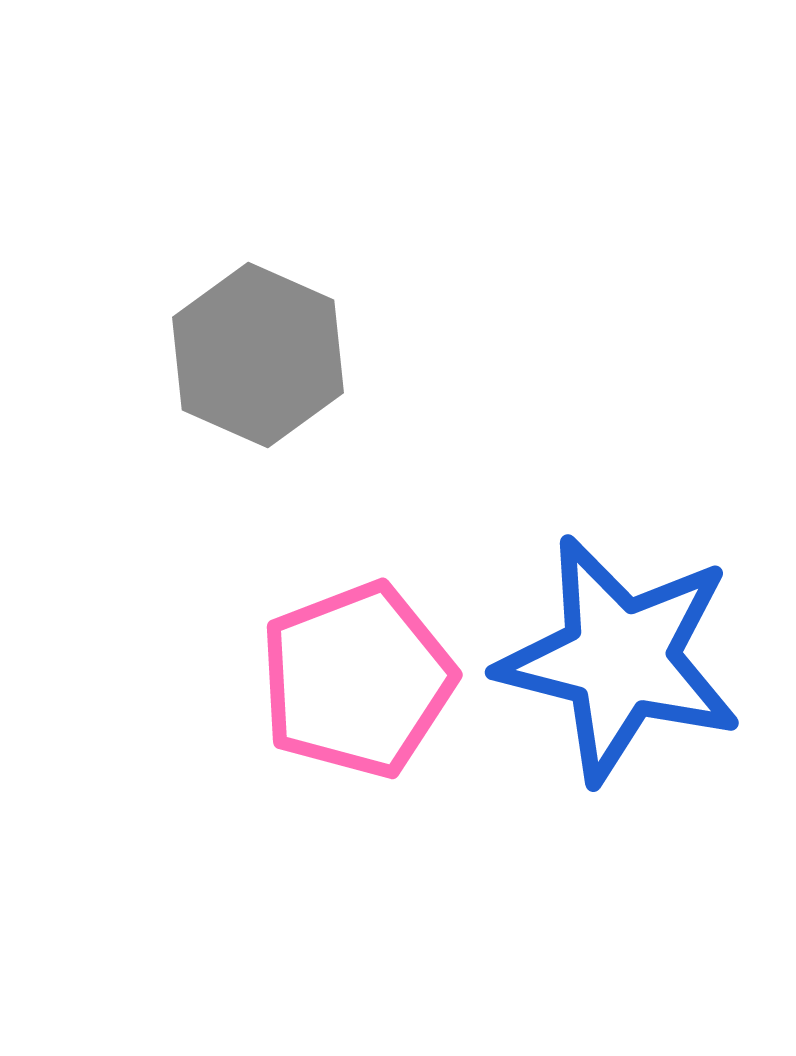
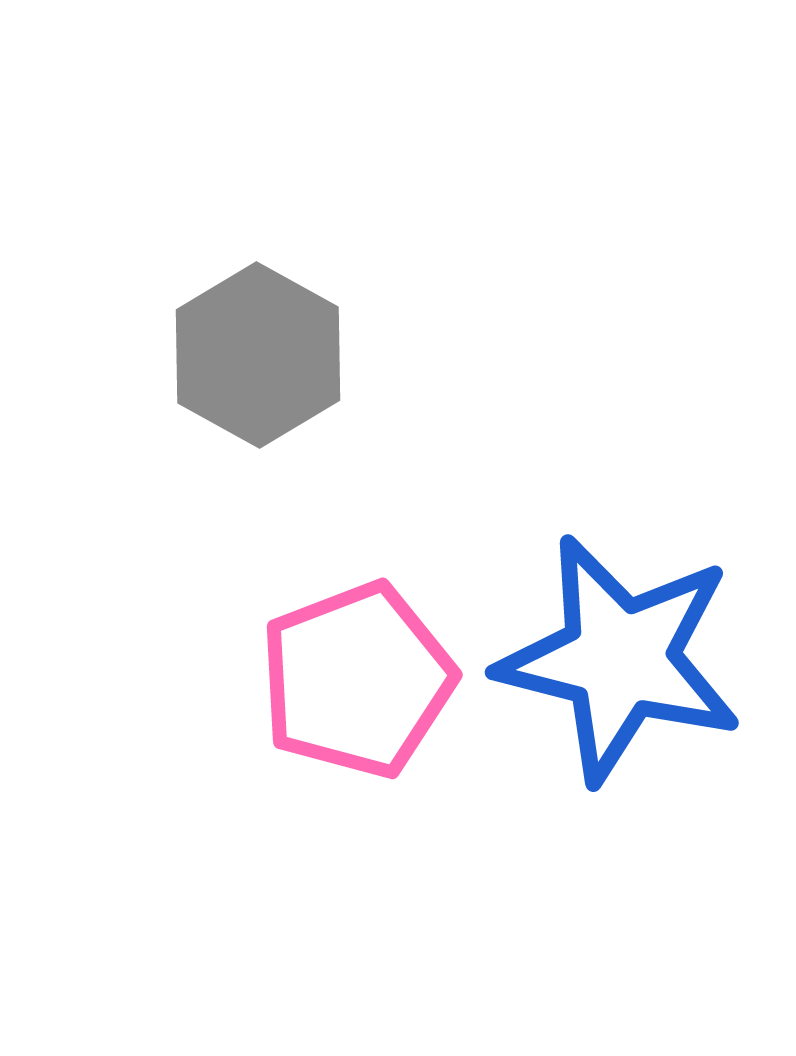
gray hexagon: rotated 5 degrees clockwise
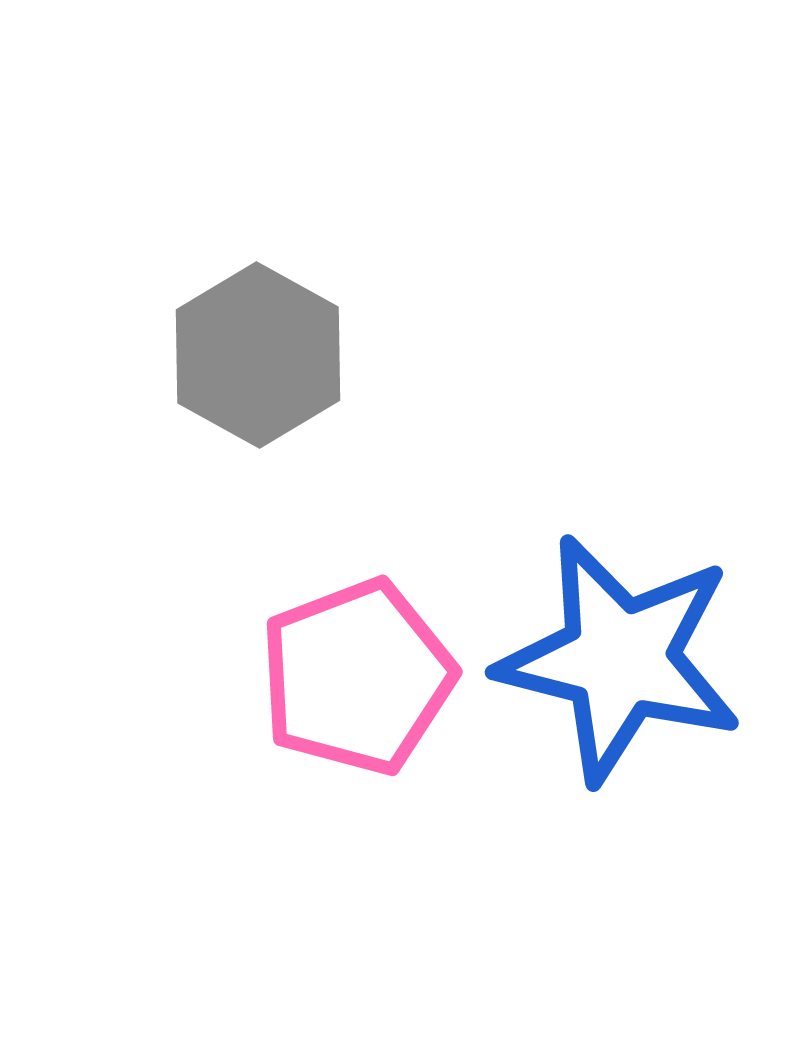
pink pentagon: moved 3 px up
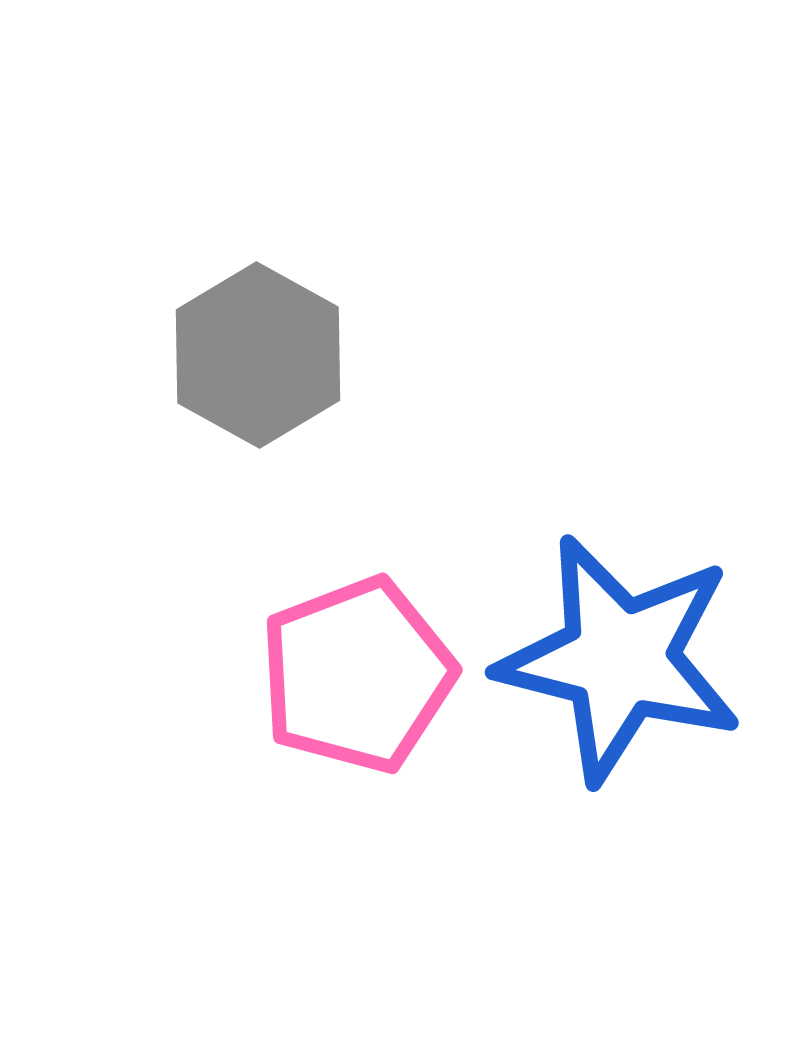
pink pentagon: moved 2 px up
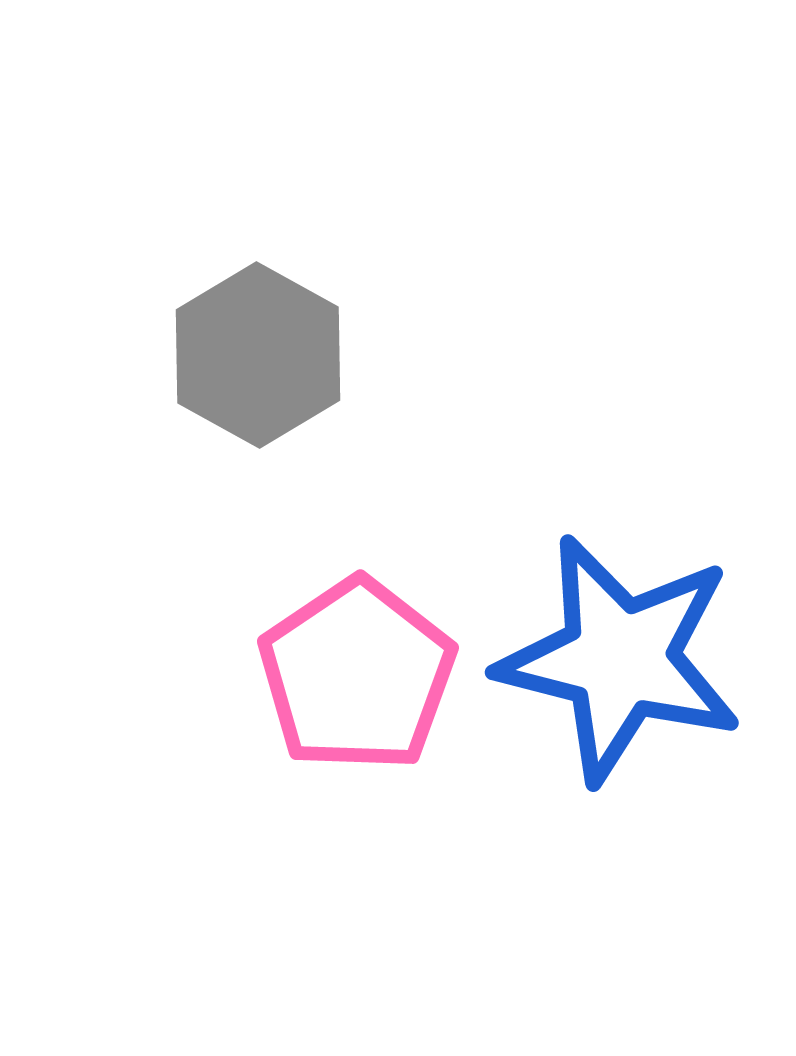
pink pentagon: rotated 13 degrees counterclockwise
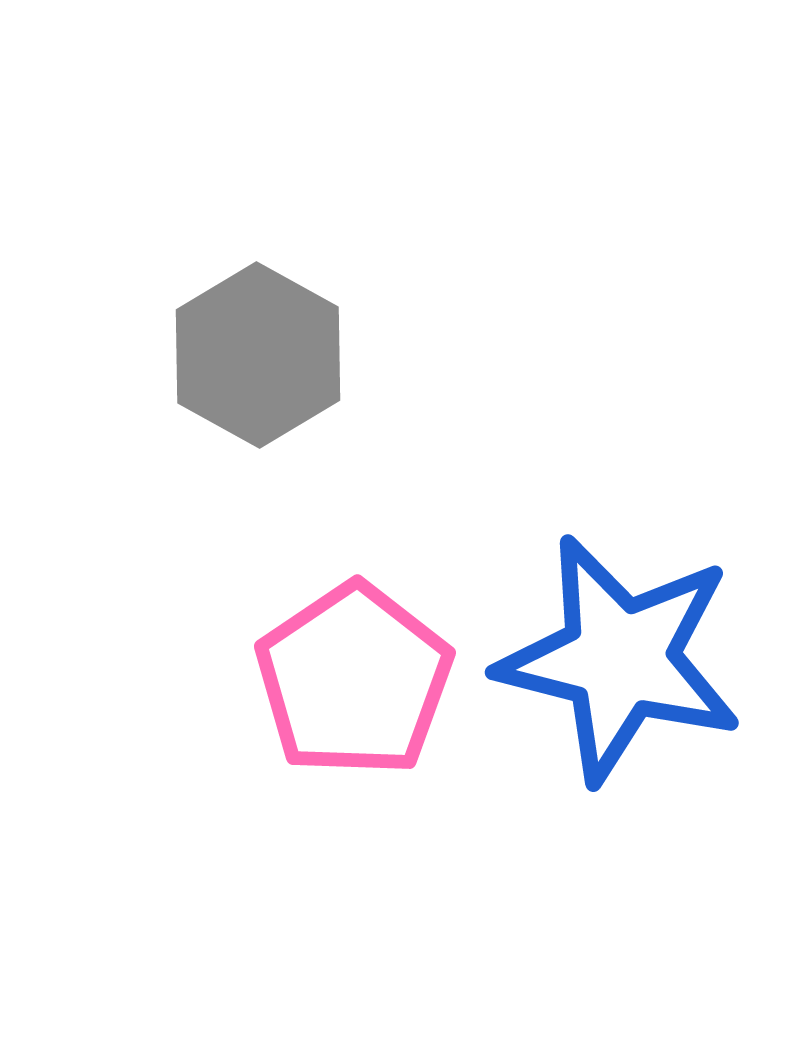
pink pentagon: moved 3 px left, 5 px down
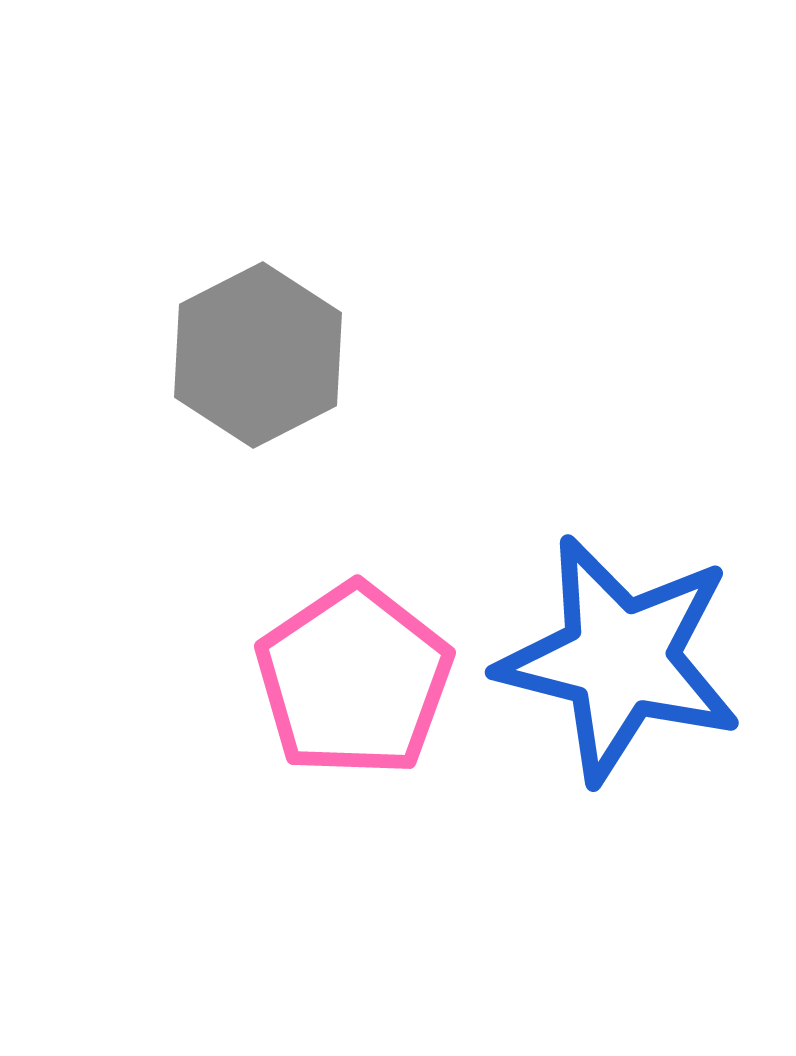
gray hexagon: rotated 4 degrees clockwise
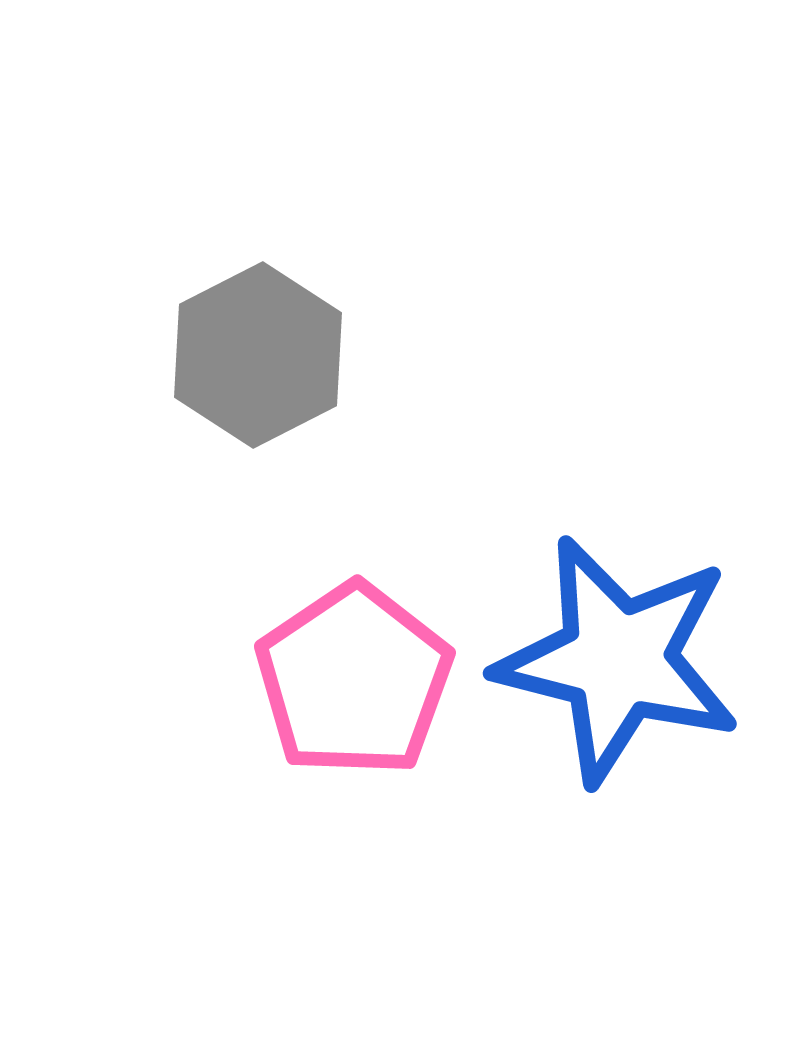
blue star: moved 2 px left, 1 px down
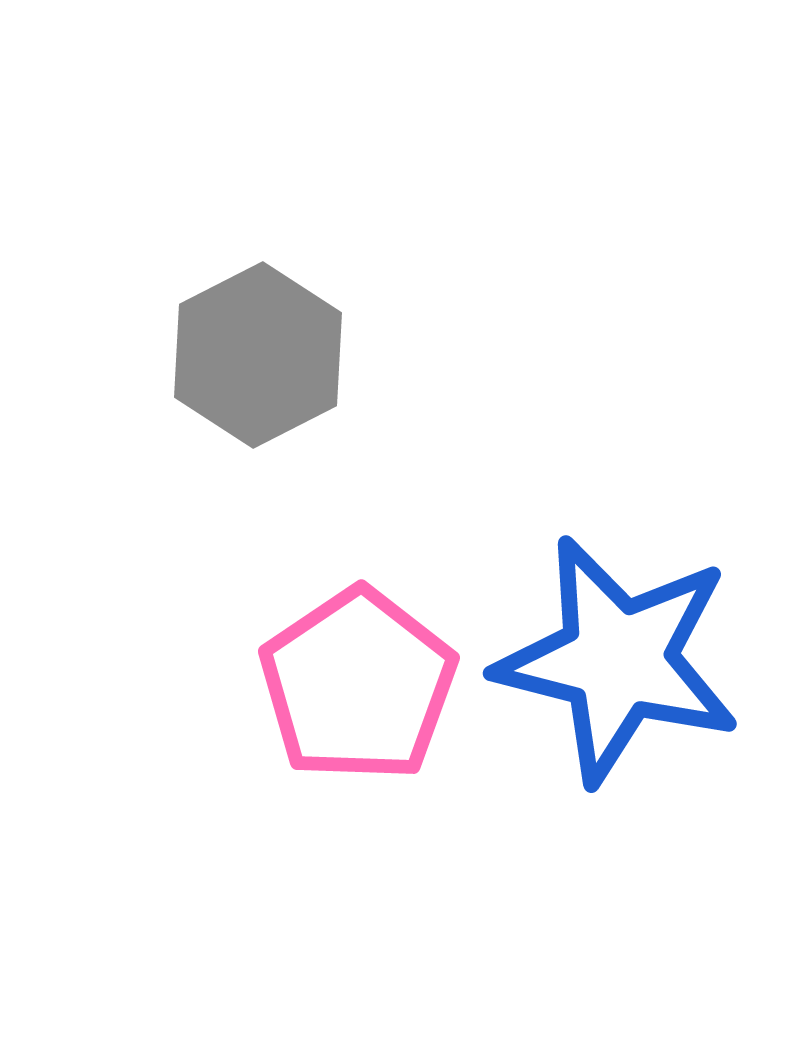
pink pentagon: moved 4 px right, 5 px down
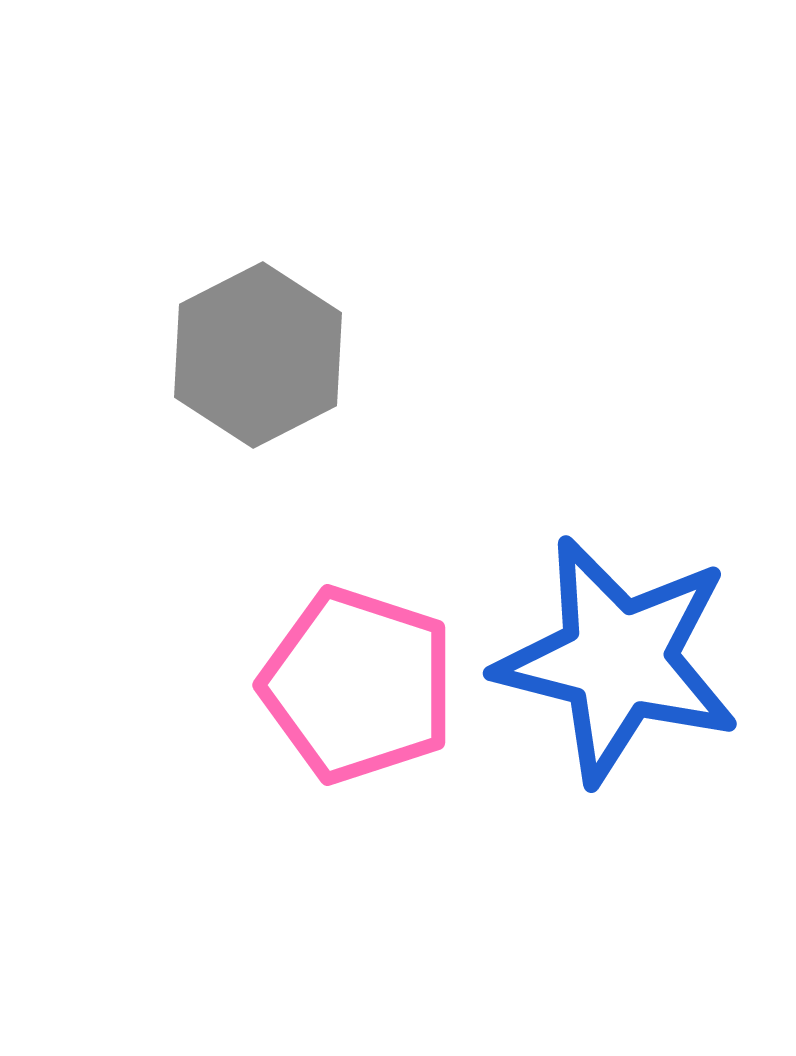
pink pentagon: rotated 20 degrees counterclockwise
